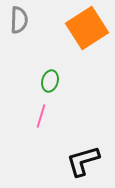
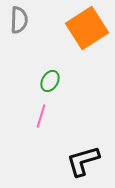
green ellipse: rotated 15 degrees clockwise
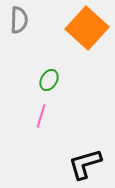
orange square: rotated 15 degrees counterclockwise
green ellipse: moved 1 px left, 1 px up
black L-shape: moved 2 px right, 3 px down
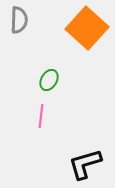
pink line: rotated 10 degrees counterclockwise
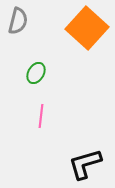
gray semicircle: moved 1 px left, 1 px down; rotated 12 degrees clockwise
green ellipse: moved 13 px left, 7 px up
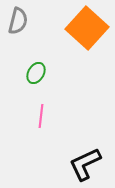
black L-shape: rotated 9 degrees counterclockwise
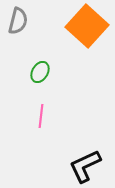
orange square: moved 2 px up
green ellipse: moved 4 px right, 1 px up
black L-shape: moved 2 px down
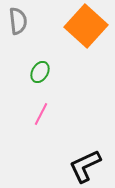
gray semicircle: rotated 20 degrees counterclockwise
orange square: moved 1 px left
pink line: moved 2 px up; rotated 20 degrees clockwise
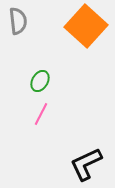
green ellipse: moved 9 px down
black L-shape: moved 1 px right, 2 px up
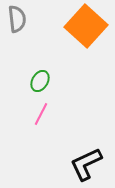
gray semicircle: moved 1 px left, 2 px up
